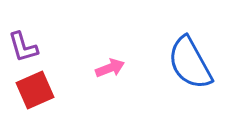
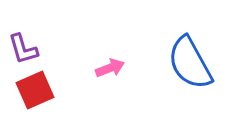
purple L-shape: moved 2 px down
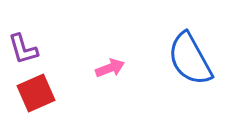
blue semicircle: moved 4 px up
red square: moved 1 px right, 3 px down
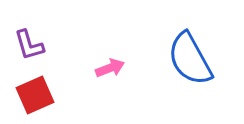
purple L-shape: moved 6 px right, 4 px up
red square: moved 1 px left, 2 px down
